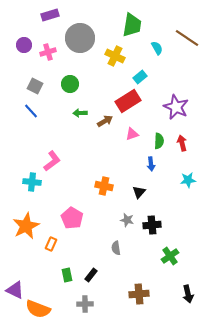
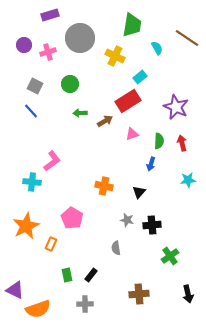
blue arrow: rotated 24 degrees clockwise
orange semicircle: rotated 40 degrees counterclockwise
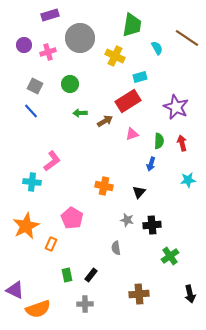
cyan rectangle: rotated 24 degrees clockwise
black arrow: moved 2 px right
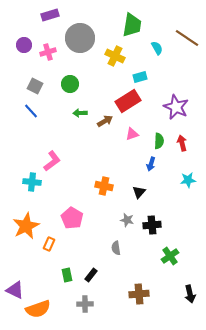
orange rectangle: moved 2 px left
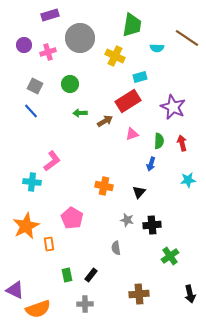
cyan semicircle: rotated 120 degrees clockwise
purple star: moved 3 px left
orange rectangle: rotated 32 degrees counterclockwise
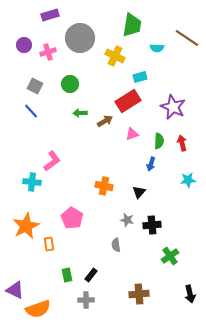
gray semicircle: moved 3 px up
gray cross: moved 1 px right, 4 px up
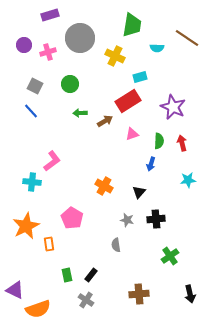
orange cross: rotated 18 degrees clockwise
black cross: moved 4 px right, 6 px up
gray cross: rotated 35 degrees clockwise
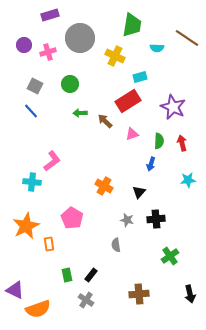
brown arrow: rotated 105 degrees counterclockwise
